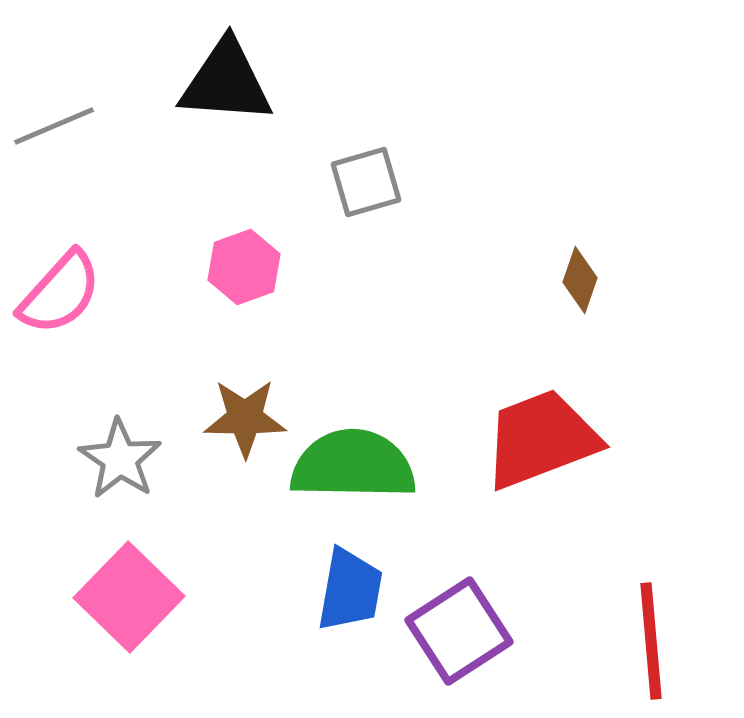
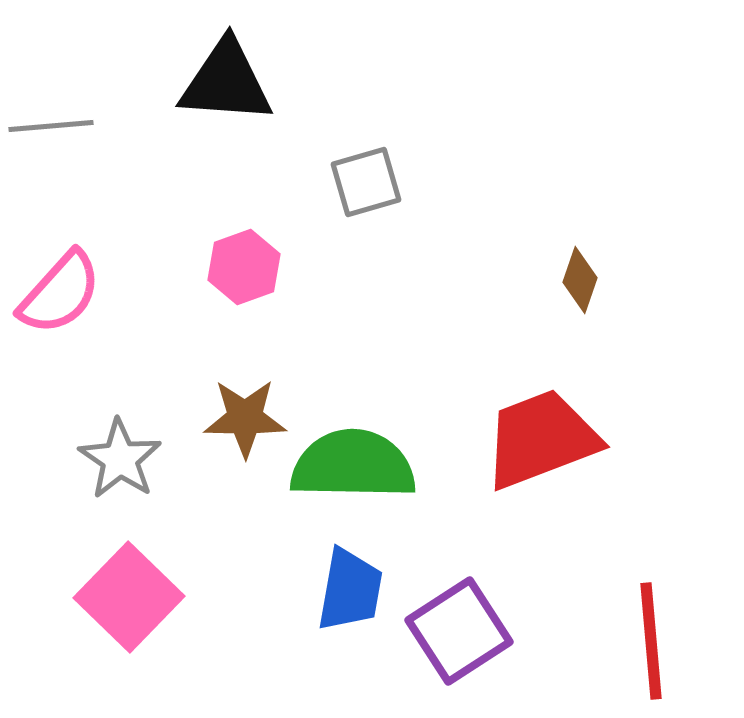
gray line: moved 3 px left; rotated 18 degrees clockwise
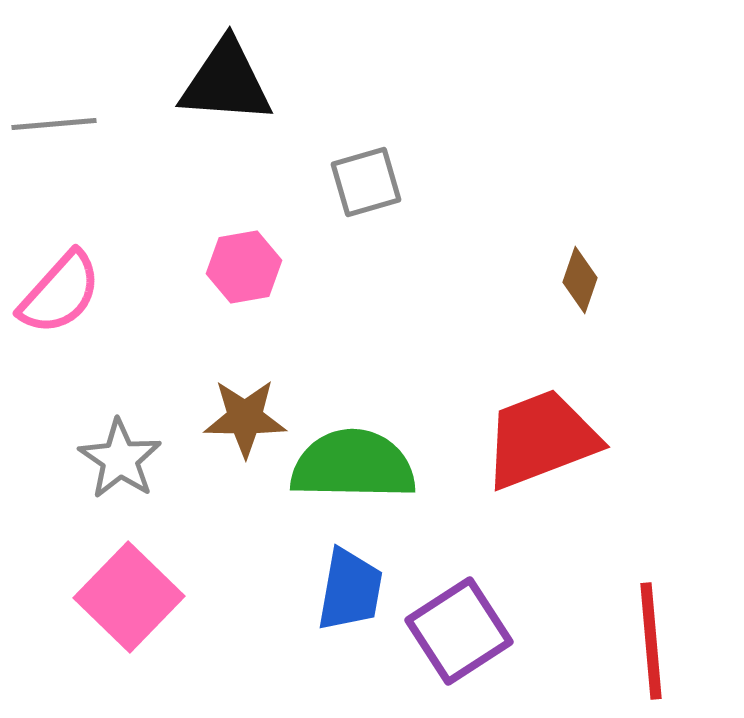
gray line: moved 3 px right, 2 px up
pink hexagon: rotated 10 degrees clockwise
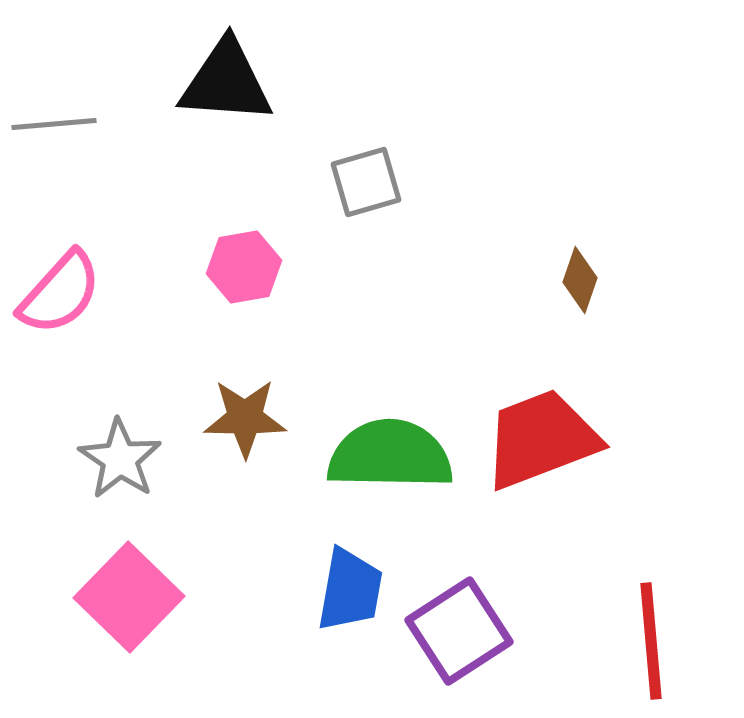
green semicircle: moved 37 px right, 10 px up
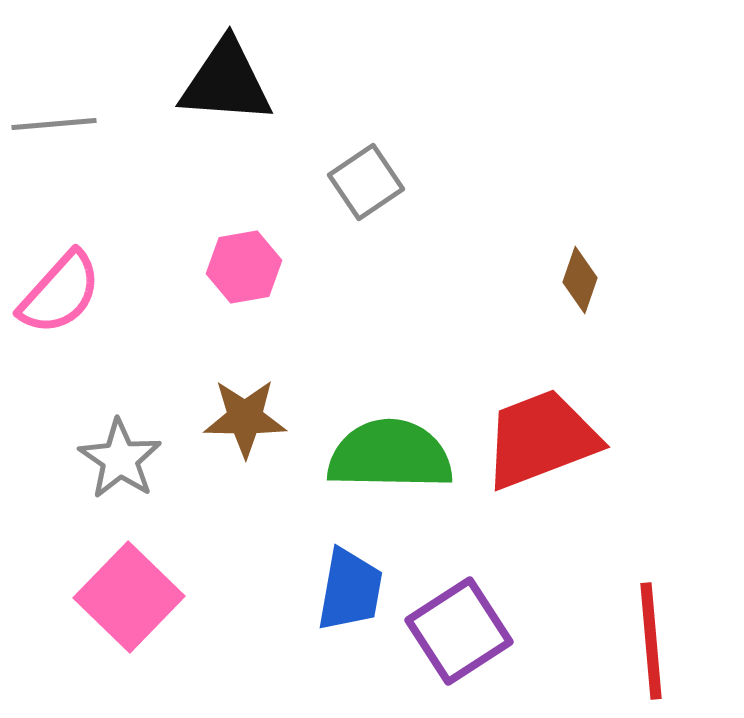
gray square: rotated 18 degrees counterclockwise
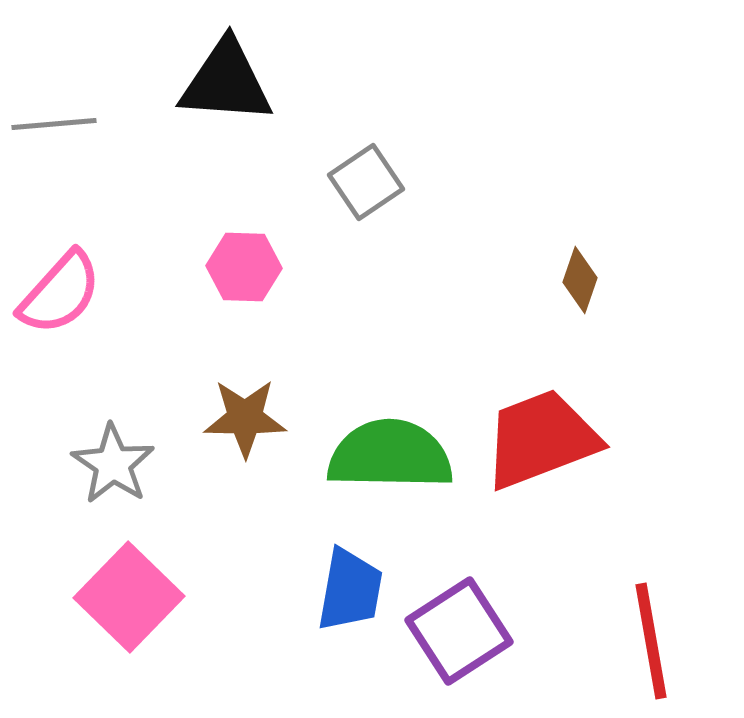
pink hexagon: rotated 12 degrees clockwise
gray star: moved 7 px left, 5 px down
red line: rotated 5 degrees counterclockwise
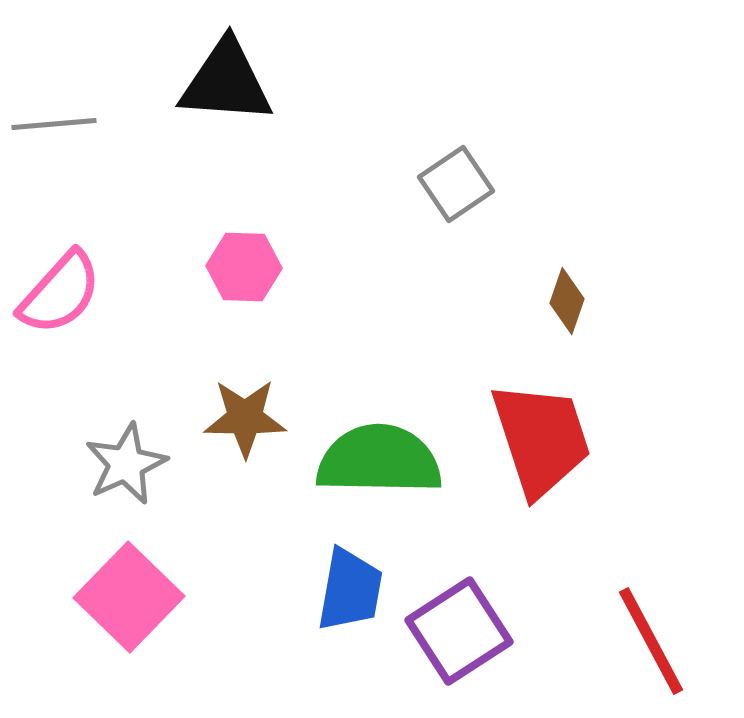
gray square: moved 90 px right, 2 px down
brown diamond: moved 13 px left, 21 px down
red trapezoid: rotated 93 degrees clockwise
green semicircle: moved 11 px left, 5 px down
gray star: moved 13 px right; rotated 14 degrees clockwise
red line: rotated 18 degrees counterclockwise
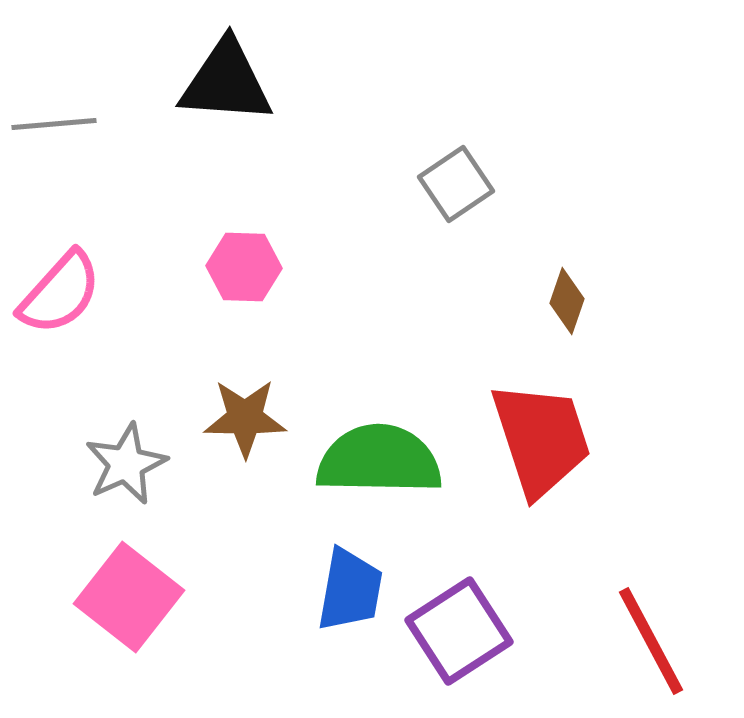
pink square: rotated 6 degrees counterclockwise
